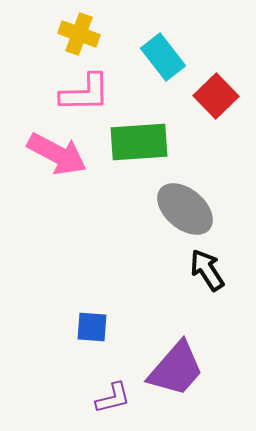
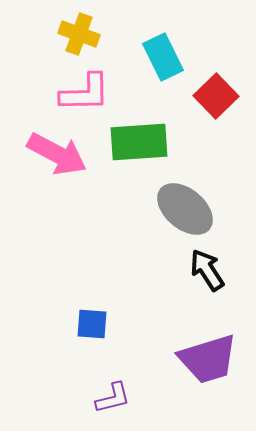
cyan rectangle: rotated 12 degrees clockwise
blue square: moved 3 px up
purple trapezoid: moved 32 px right, 10 px up; rotated 32 degrees clockwise
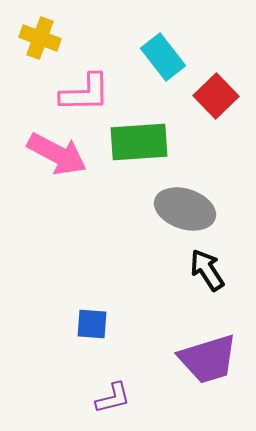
yellow cross: moved 39 px left, 4 px down
cyan rectangle: rotated 12 degrees counterclockwise
gray ellipse: rotated 22 degrees counterclockwise
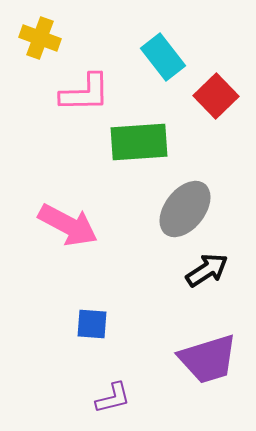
pink arrow: moved 11 px right, 71 px down
gray ellipse: rotated 70 degrees counterclockwise
black arrow: rotated 90 degrees clockwise
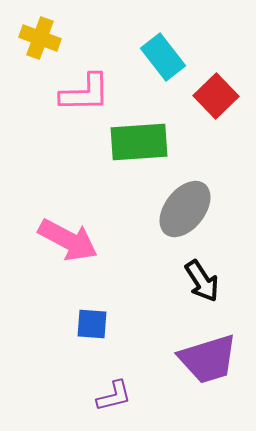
pink arrow: moved 15 px down
black arrow: moved 5 px left, 11 px down; rotated 90 degrees clockwise
purple L-shape: moved 1 px right, 2 px up
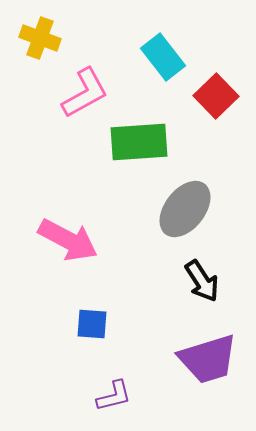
pink L-shape: rotated 28 degrees counterclockwise
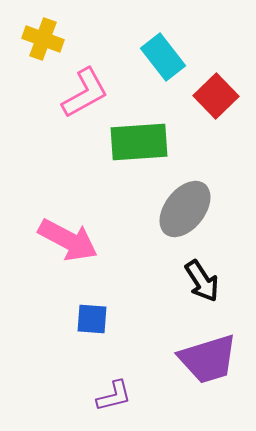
yellow cross: moved 3 px right, 1 px down
blue square: moved 5 px up
